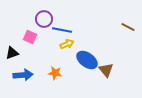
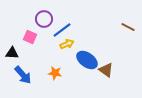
blue line: rotated 48 degrees counterclockwise
black triangle: rotated 24 degrees clockwise
brown triangle: rotated 14 degrees counterclockwise
blue arrow: rotated 54 degrees clockwise
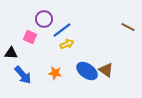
black triangle: moved 1 px left
blue ellipse: moved 11 px down
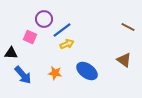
brown triangle: moved 18 px right, 10 px up
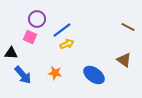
purple circle: moved 7 px left
blue ellipse: moved 7 px right, 4 px down
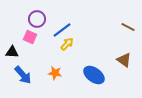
yellow arrow: rotated 24 degrees counterclockwise
black triangle: moved 1 px right, 1 px up
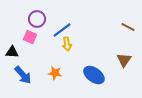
yellow arrow: rotated 128 degrees clockwise
brown triangle: rotated 28 degrees clockwise
